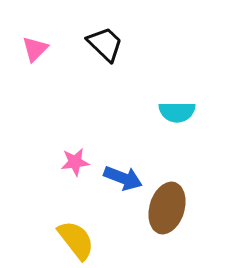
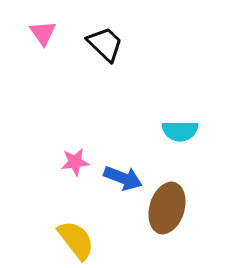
pink triangle: moved 8 px right, 16 px up; rotated 20 degrees counterclockwise
cyan semicircle: moved 3 px right, 19 px down
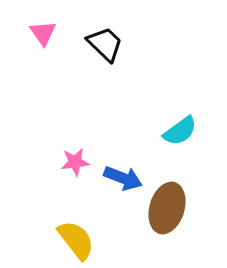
cyan semicircle: rotated 36 degrees counterclockwise
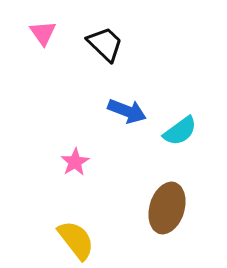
pink star: rotated 24 degrees counterclockwise
blue arrow: moved 4 px right, 67 px up
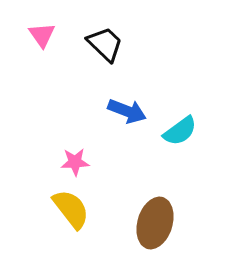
pink triangle: moved 1 px left, 2 px down
pink star: rotated 28 degrees clockwise
brown ellipse: moved 12 px left, 15 px down
yellow semicircle: moved 5 px left, 31 px up
